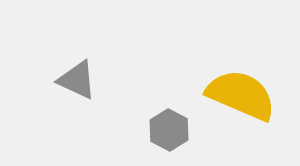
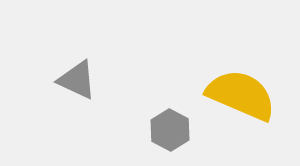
gray hexagon: moved 1 px right
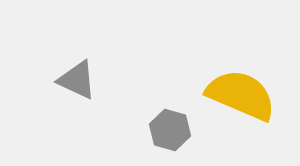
gray hexagon: rotated 12 degrees counterclockwise
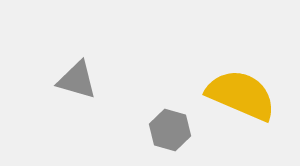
gray triangle: rotated 9 degrees counterclockwise
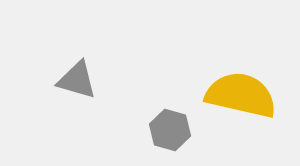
yellow semicircle: rotated 10 degrees counterclockwise
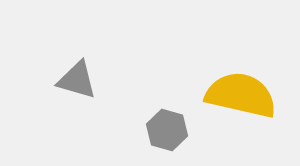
gray hexagon: moved 3 px left
